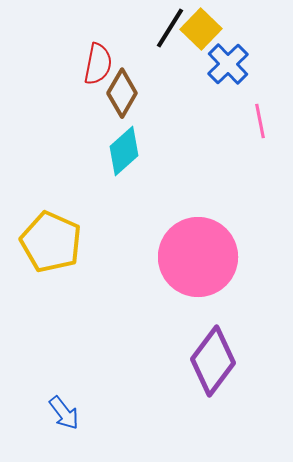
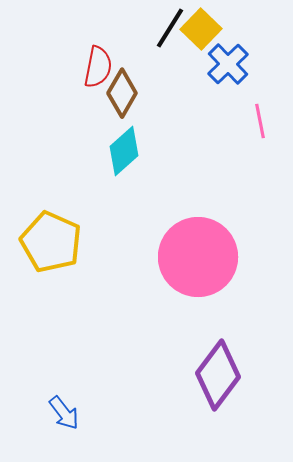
red semicircle: moved 3 px down
purple diamond: moved 5 px right, 14 px down
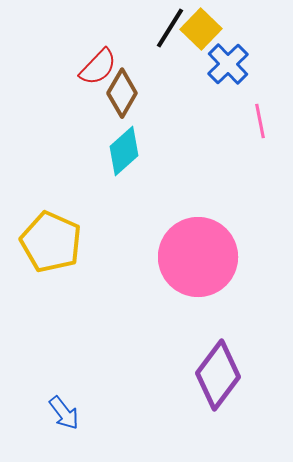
red semicircle: rotated 33 degrees clockwise
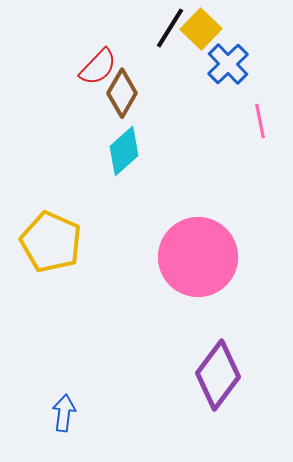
blue arrow: rotated 135 degrees counterclockwise
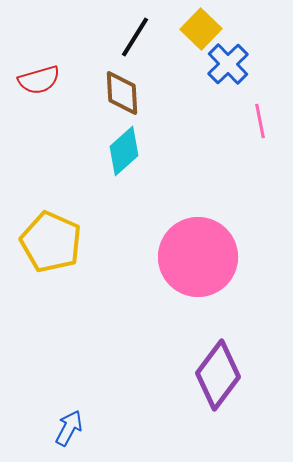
black line: moved 35 px left, 9 px down
red semicircle: moved 59 px left, 13 px down; rotated 30 degrees clockwise
brown diamond: rotated 33 degrees counterclockwise
blue arrow: moved 5 px right, 15 px down; rotated 21 degrees clockwise
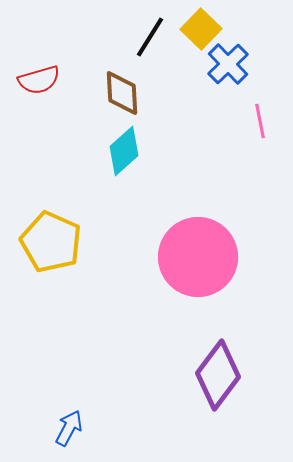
black line: moved 15 px right
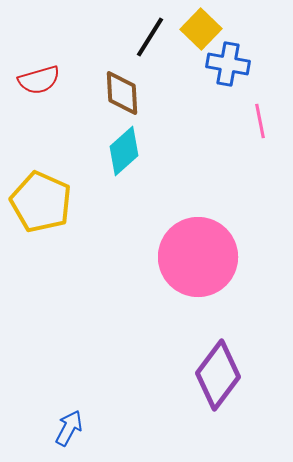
blue cross: rotated 36 degrees counterclockwise
yellow pentagon: moved 10 px left, 40 px up
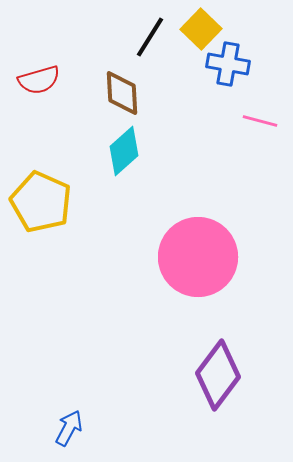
pink line: rotated 64 degrees counterclockwise
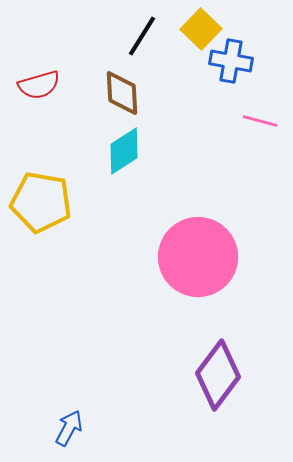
black line: moved 8 px left, 1 px up
blue cross: moved 3 px right, 3 px up
red semicircle: moved 5 px down
cyan diamond: rotated 9 degrees clockwise
yellow pentagon: rotated 14 degrees counterclockwise
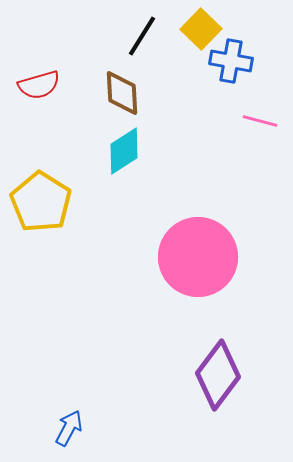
yellow pentagon: rotated 22 degrees clockwise
